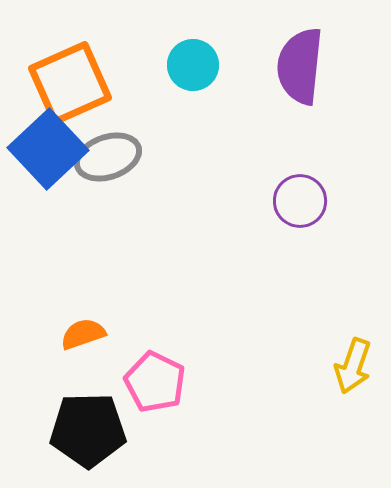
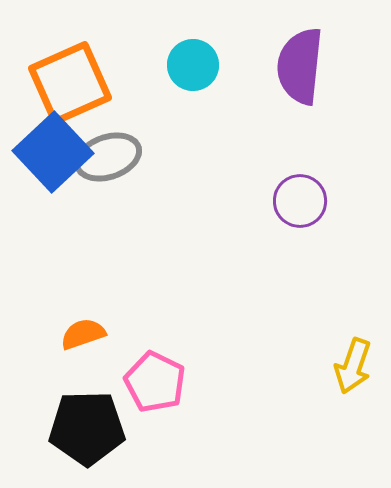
blue square: moved 5 px right, 3 px down
black pentagon: moved 1 px left, 2 px up
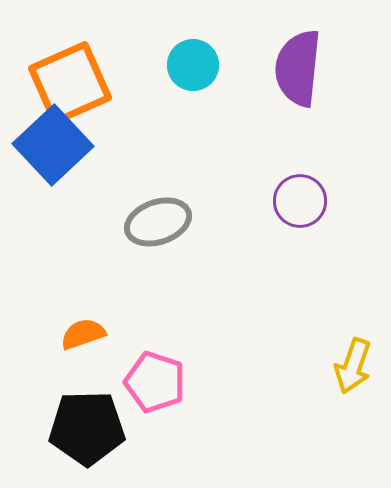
purple semicircle: moved 2 px left, 2 px down
blue square: moved 7 px up
gray ellipse: moved 50 px right, 65 px down
pink pentagon: rotated 8 degrees counterclockwise
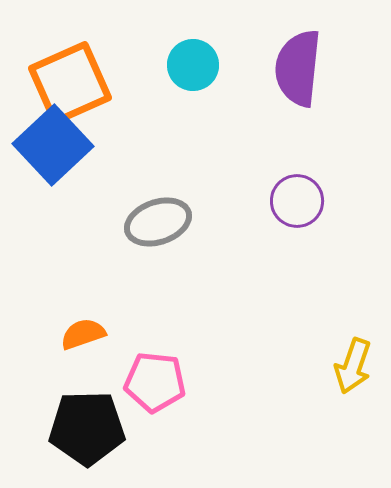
purple circle: moved 3 px left
pink pentagon: rotated 12 degrees counterclockwise
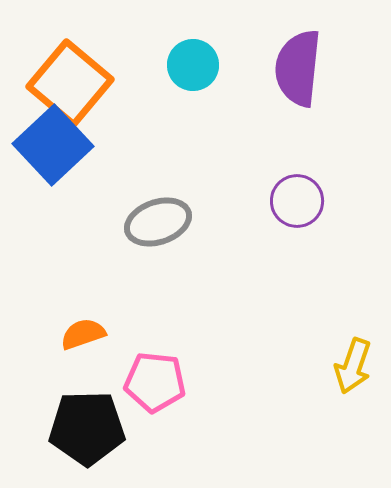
orange square: rotated 26 degrees counterclockwise
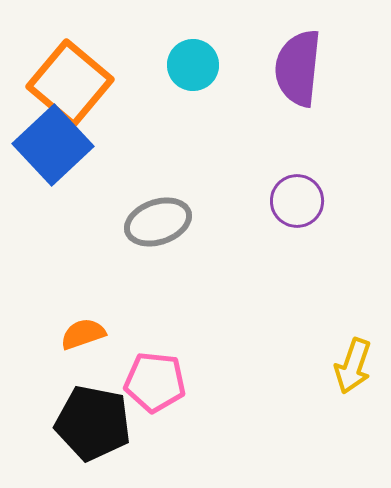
black pentagon: moved 6 px right, 5 px up; rotated 12 degrees clockwise
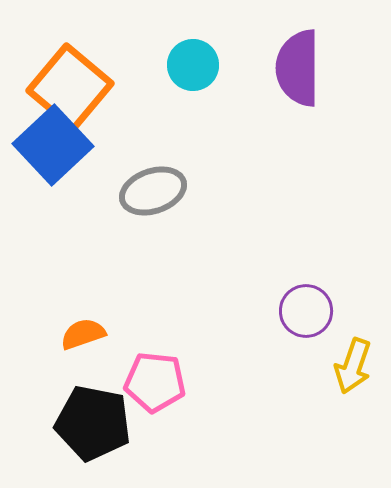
purple semicircle: rotated 6 degrees counterclockwise
orange square: moved 4 px down
purple circle: moved 9 px right, 110 px down
gray ellipse: moved 5 px left, 31 px up
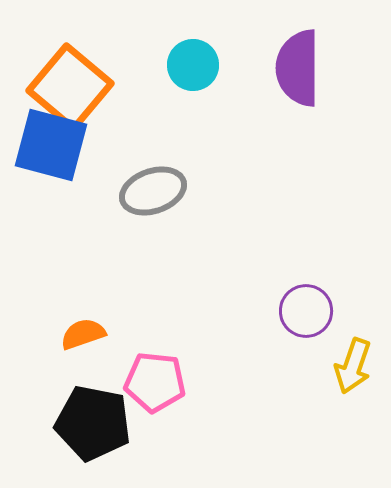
blue square: moved 2 px left; rotated 32 degrees counterclockwise
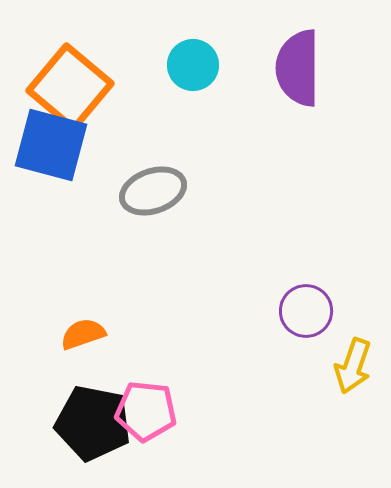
pink pentagon: moved 9 px left, 29 px down
